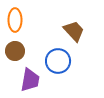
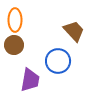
brown circle: moved 1 px left, 6 px up
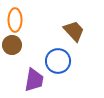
brown circle: moved 2 px left
purple trapezoid: moved 4 px right
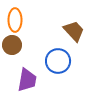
purple trapezoid: moved 7 px left
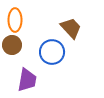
brown trapezoid: moved 3 px left, 3 px up
blue circle: moved 6 px left, 9 px up
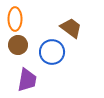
orange ellipse: moved 1 px up
brown trapezoid: rotated 10 degrees counterclockwise
brown circle: moved 6 px right
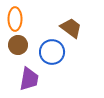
purple trapezoid: moved 2 px right, 1 px up
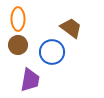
orange ellipse: moved 3 px right
purple trapezoid: moved 1 px right, 1 px down
